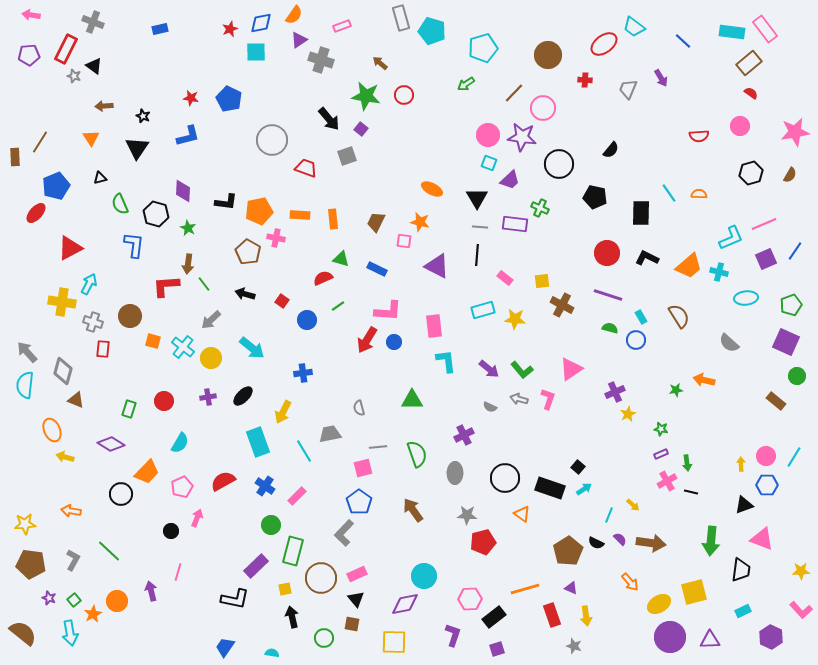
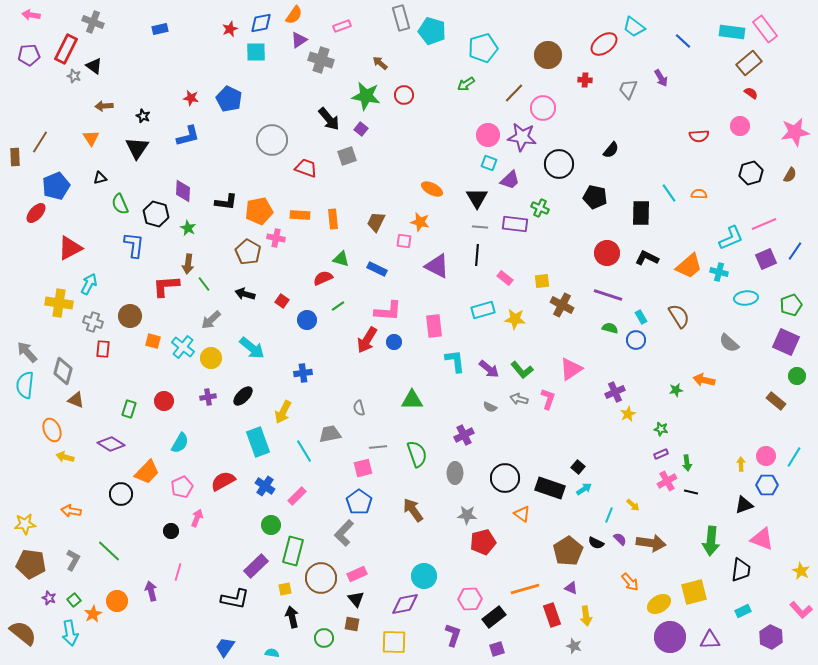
yellow cross at (62, 302): moved 3 px left, 1 px down
cyan L-shape at (446, 361): moved 9 px right
yellow star at (801, 571): rotated 30 degrees clockwise
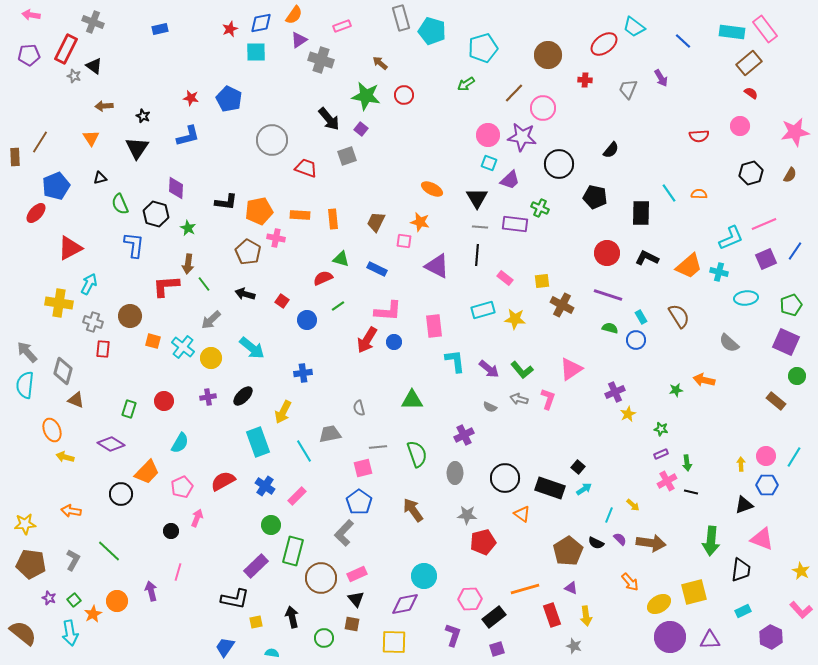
purple diamond at (183, 191): moved 7 px left, 3 px up
yellow square at (285, 589): moved 29 px left, 33 px down
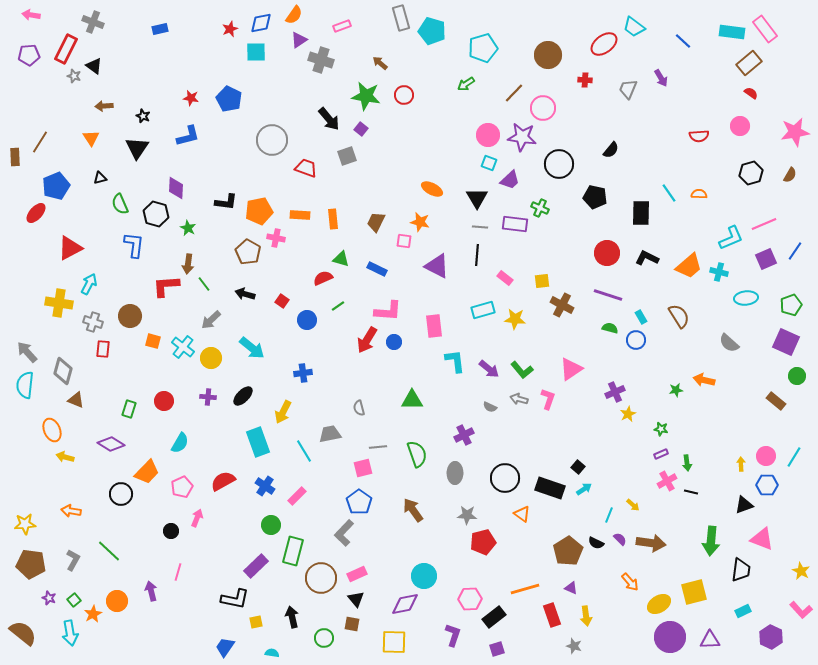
purple cross at (208, 397): rotated 14 degrees clockwise
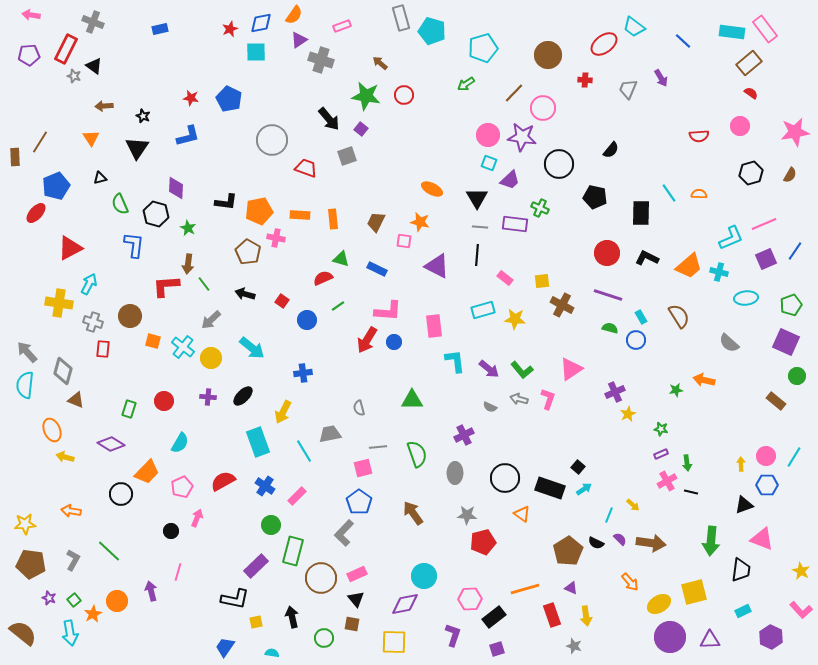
brown arrow at (413, 510): moved 3 px down
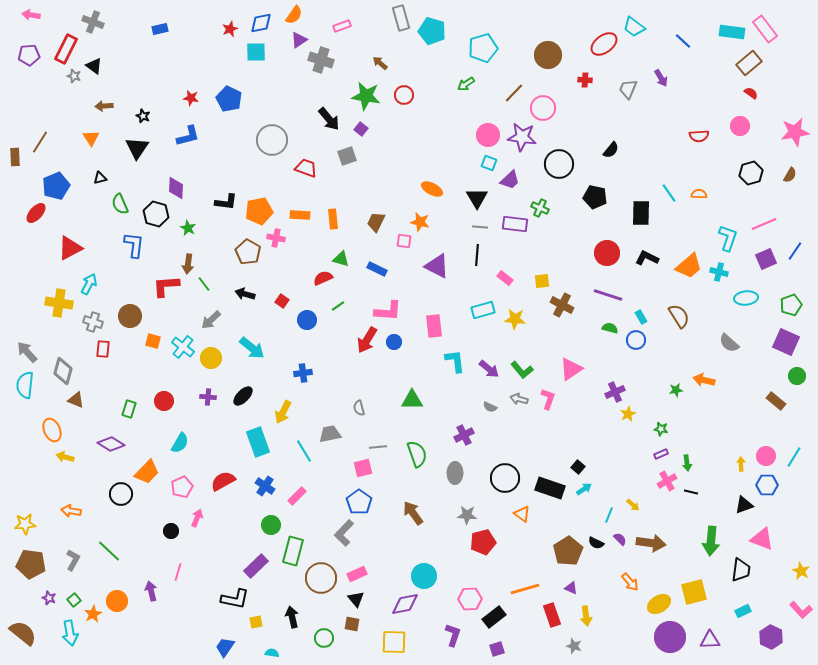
cyan L-shape at (731, 238): moved 3 px left; rotated 48 degrees counterclockwise
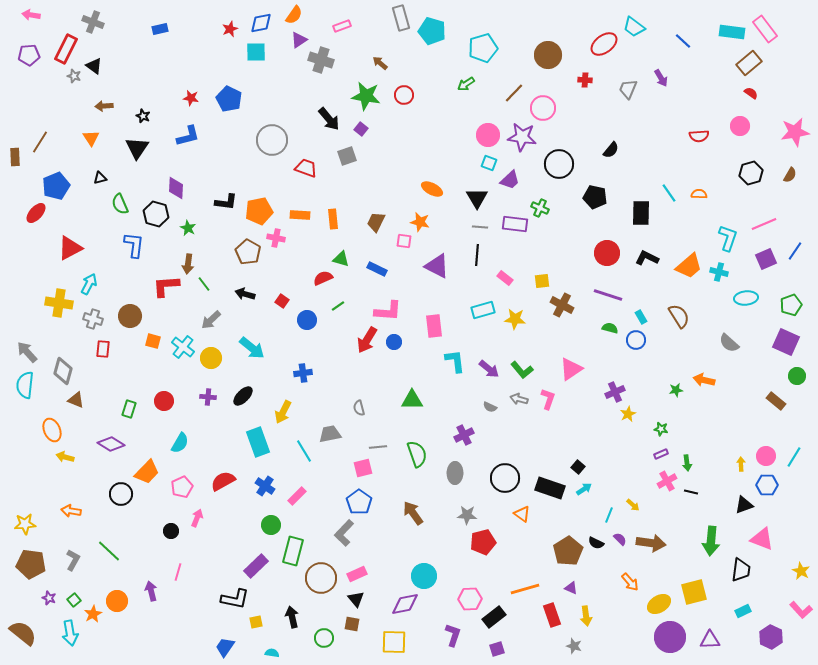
gray cross at (93, 322): moved 3 px up
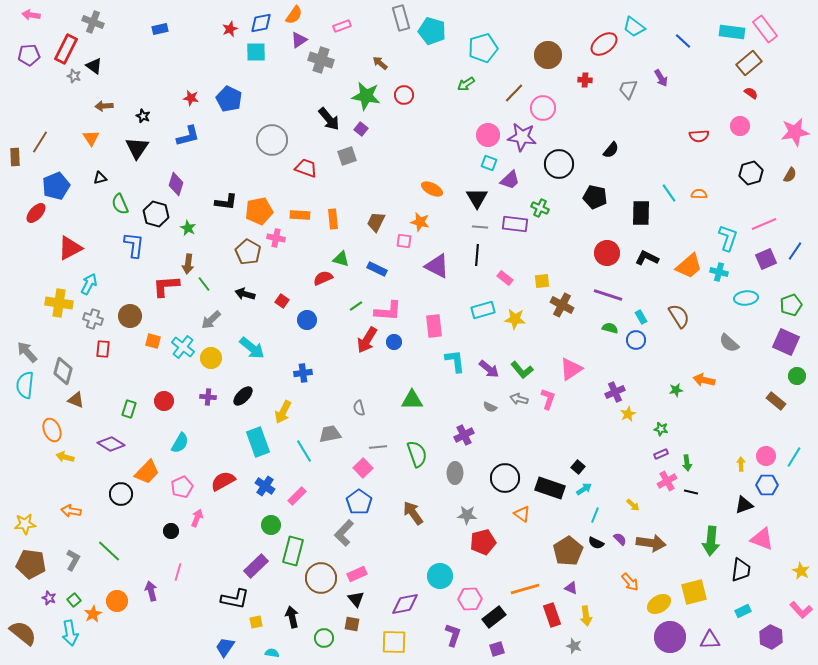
purple diamond at (176, 188): moved 4 px up; rotated 15 degrees clockwise
green line at (338, 306): moved 18 px right
pink square at (363, 468): rotated 30 degrees counterclockwise
cyan line at (609, 515): moved 14 px left
cyan circle at (424, 576): moved 16 px right
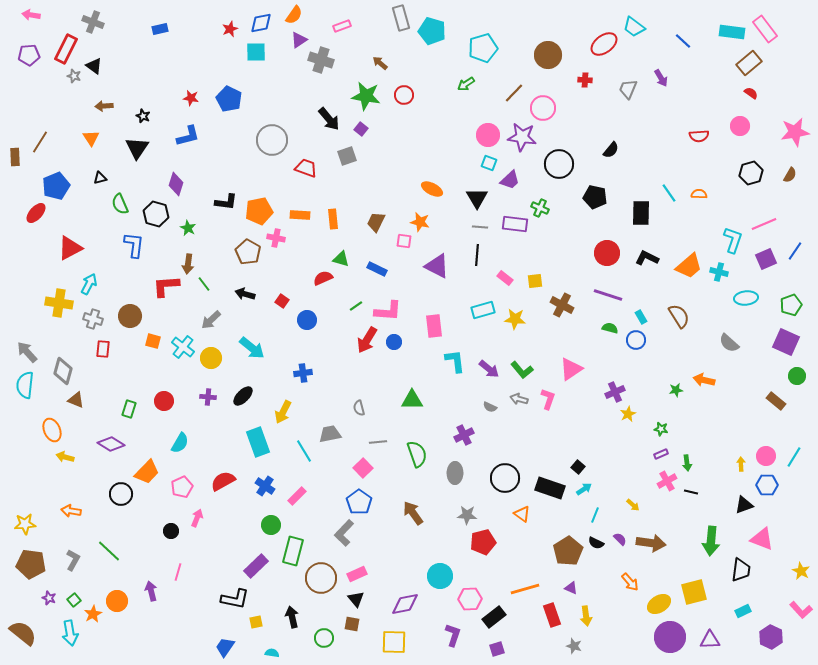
cyan L-shape at (728, 238): moved 5 px right, 2 px down
yellow square at (542, 281): moved 7 px left
gray line at (378, 447): moved 5 px up
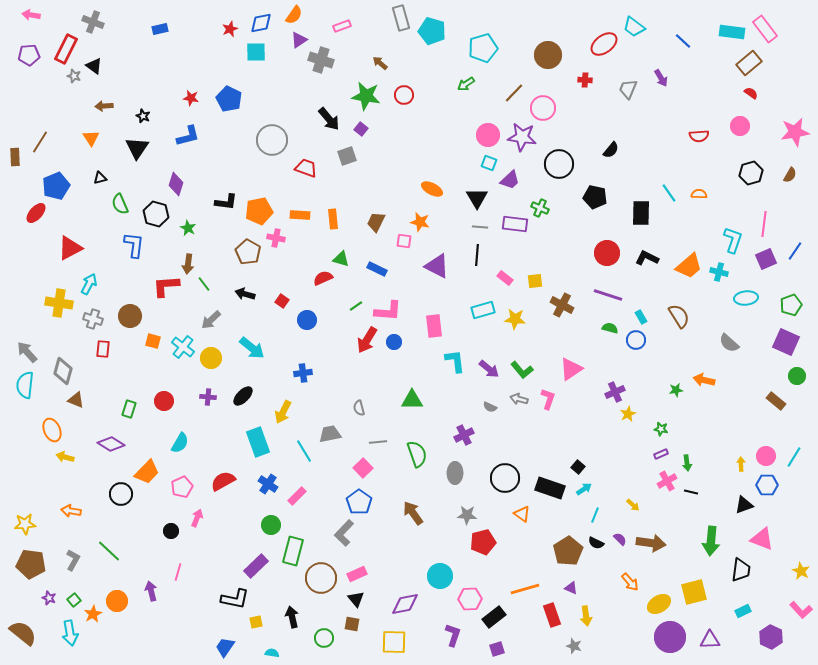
pink line at (764, 224): rotated 60 degrees counterclockwise
blue cross at (265, 486): moved 3 px right, 2 px up
